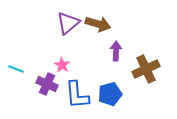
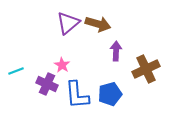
cyan line: moved 2 px down; rotated 42 degrees counterclockwise
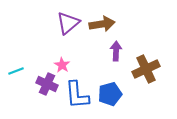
brown arrow: moved 4 px right; rotated 25 degrees counterclockwise
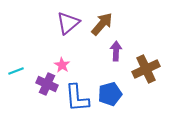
brown arrow: rotated 40 degrees counterclockwise
blue L-shape: moved 3 px down
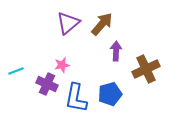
pink star: rotated 28 degrees clockwise
blue L-shape: moved 1 px left; rotated 16 degrees clockwise
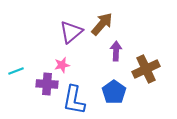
purple triangle: moved 3 px right, 9 px down
purple cross: rotated 20 degrees counterclockwise
blue pentagon: moved 4 px right, 2 px up; rotated 20 degrees counterclockwise
blue L-shape: moved 2 px left, 2 px down
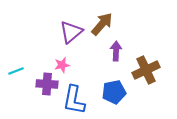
brown cross: moved 1 px down
blue pentagon: rotated 25 degrees clockwise
